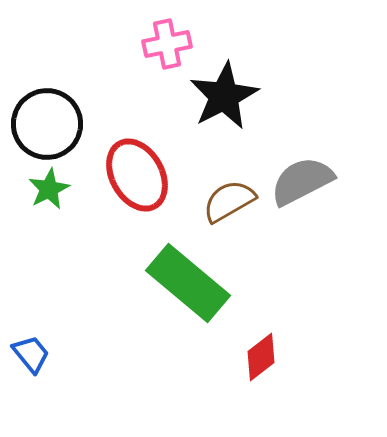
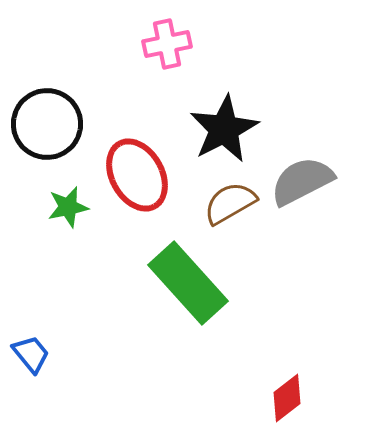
black star: moved 33 px down
green star: moved 19 px right, 18 px down; rotated 15 degrees clockwise
brown semicircle: moved 1 px right, 2 px down
green rectangle: rotated 8 degrees clockwise
red diamond: moved 26 px right, 41 px down
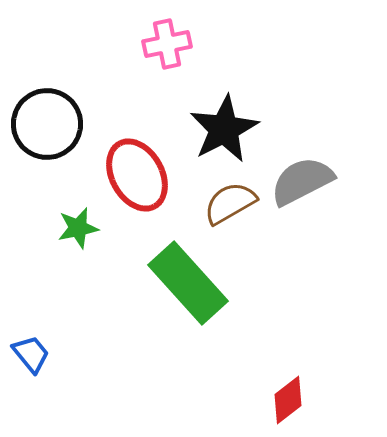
green star: moved 10 px right, 21 px down
red diamond: moved 1 px right, 2 px down
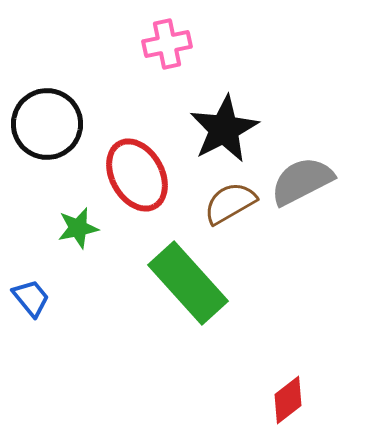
blue trapezoid: moved 56 px up
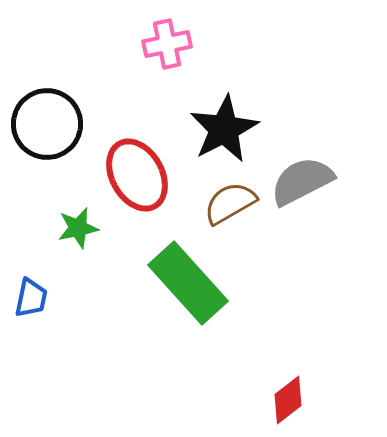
blue trapezoid: rotated 51 degrees clockwise
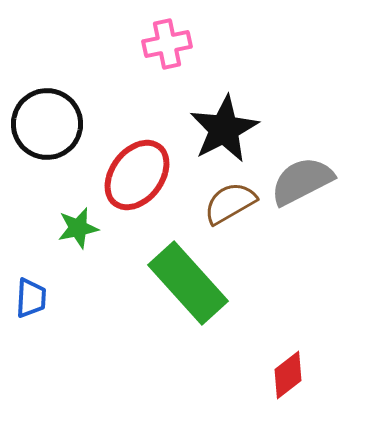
red ellipse: rotated 66 degrees clockwise
blue trapezoid: rotated 9 degrees counterclockwise
red diamond: moved 25 px up
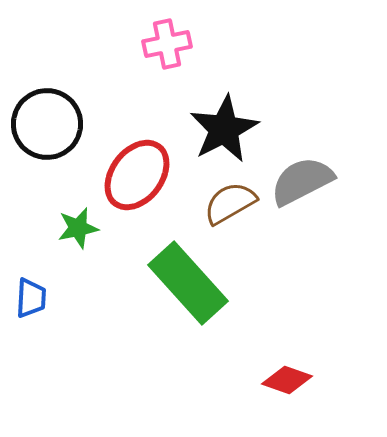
red diamond: moved 1 px left, 5 px down; rotated 57 degrees clockwise
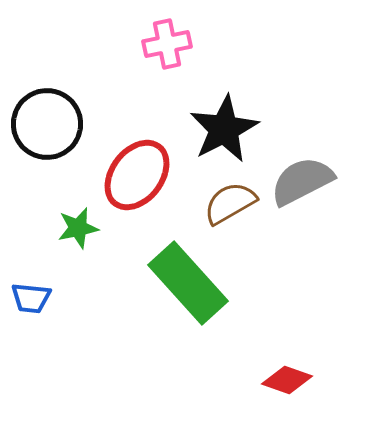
blue trapezoid: rotated 93 degrees clockwise
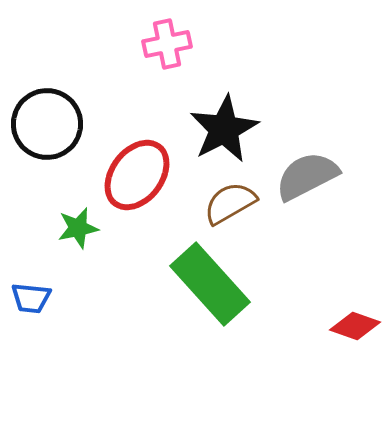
gray semicircle: moved 5 px right, 5 px up
green rectangle: moved 22 px right, 1 px down
red diamond: moved 68 px right, 54 px up
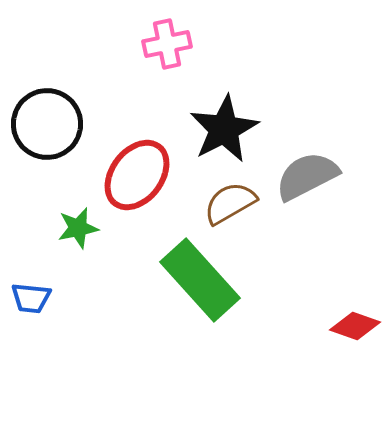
green rectangle: moved 10 px left, 4 px up
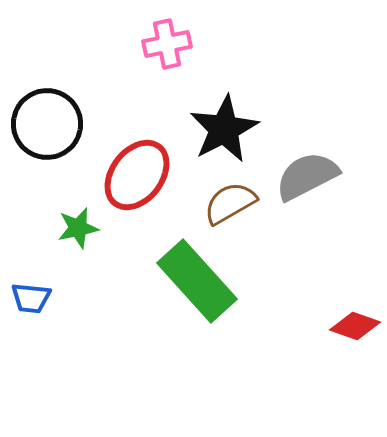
green rectangle: moved 3 px left, 1 px down
